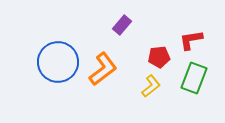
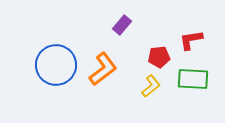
blue circle: moved 2 px left, 3 px down
green rectangle: moved 1 px left, 1 px down; rotated 72 degrees clockwise
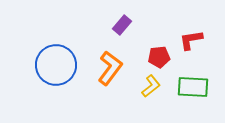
orange L-shape: moved 7 px right, 1 px up; rotated 16 degrees counterclockwise
green rectangle: moved 8 px down
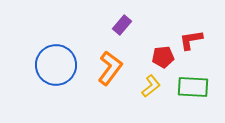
red pentagon: moved 4 px right
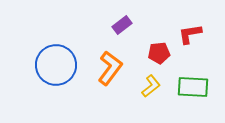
purple rectangle: rotated 12 degrees clockwise
red L-shape: moved 1 px left, 6 px up
red pentagon: moved 4 px left, 4 px up
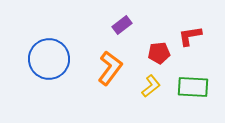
red L-shape: moved 2 px down
blue circle: moved 7 px left, 6 px up
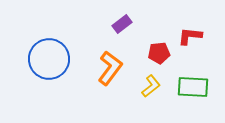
purple rectangle: moved 1 px up
red L-shape: rotated 15 degrees clockwise
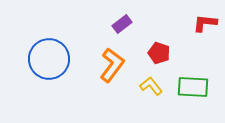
red L-shape: moved 15 px right, 13 px up
red pentagon: rotated 25 degrees clockwise
orange L-shape: moved 2 px right, 3 px up
yellow L-shape: rotated 90 degrees counterclockwise
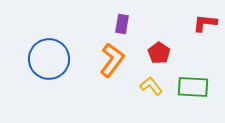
purple rectangle: rotated 42 degrees counterclockwise
red pentagon: rotated 15 degrees clockwise
orange L-shape: moved 5 px up
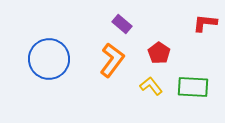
purple rectangle: rotated 60 degrees counterclockwise
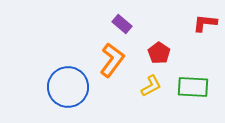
blue circle: moved 19 px right, 28 px down
yellow L-shape: rotated 100 degrees clockwise
